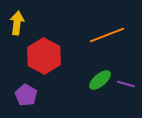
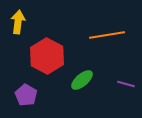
yellow arrow: moved 1 px right, 1 px up
orange line: rotated 12 degrees clockwise
red hexagon: moved 3 px right
green ellipse: moved 18 px left
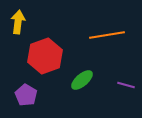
red hexagon: moved 2 px left; rotated 12 degrees clockwise
purple line: moved 1 px down
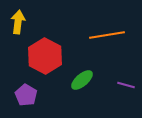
red hexagon: rotated 12 degrees counterclockwise
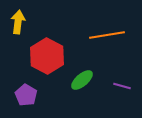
red hexagon: moved 2 px right
purple line: moved 4 px left, 1 px down
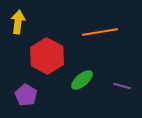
orange line: moved 7 px left, 3 px up
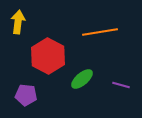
red hexagon: moved 1 px right
green ellipse: moved 1 px up
purple line: moved 1 px left, 1 px up
purple pentagon: rotated 25 degrees counterclockwise
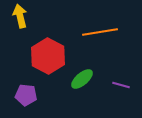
yellow arrow: moved 2 px right, 6 px up; rotated 20 degrees counterclockwise
